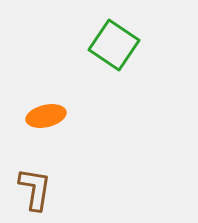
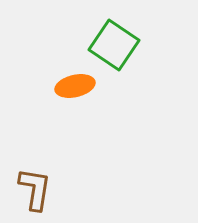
orange ellipse: moved 29 px right, 30 px up
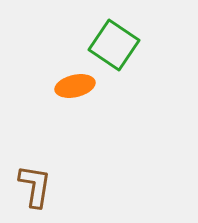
brown L-shape: moved 3 px up
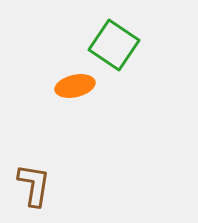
brown L-shape: moved 1 px left, 1 px up
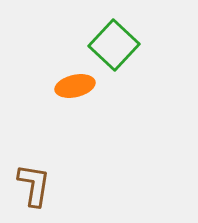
green square: rotated 9 degrees clockwise
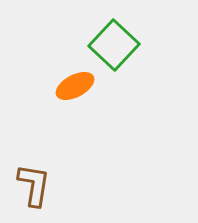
orange ellipse: rotated 15 degrees counterclockwise
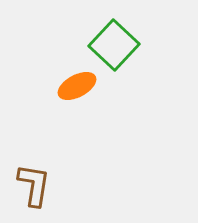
orange ellipse: moved 2 px right
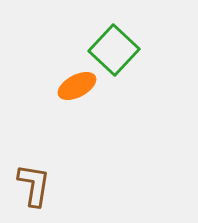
green square: moved 5 px down
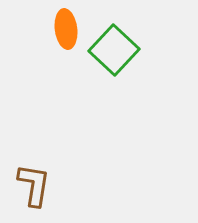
orange ellipse: moved 11 px left, 57 px up; rotated 69 degrees counterclockwise
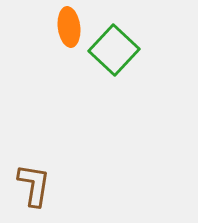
orange ellipse: moved 3 px right, 2 px up
